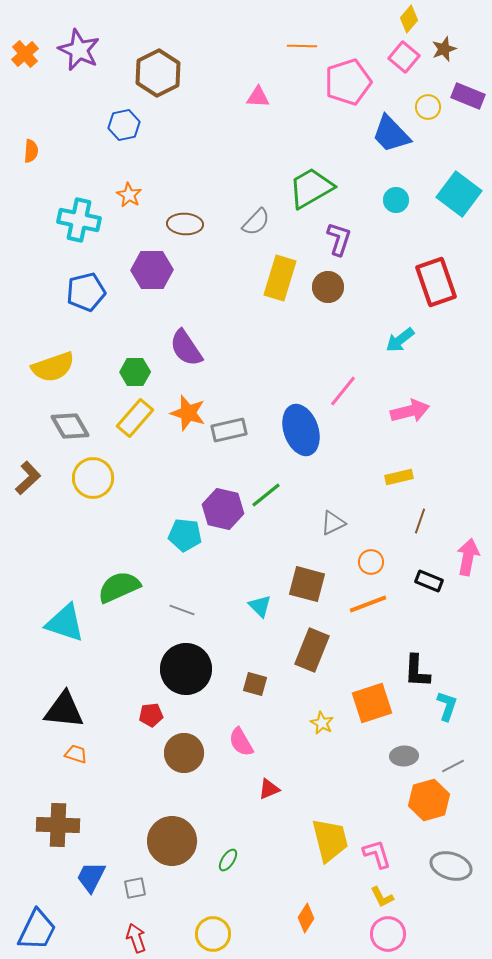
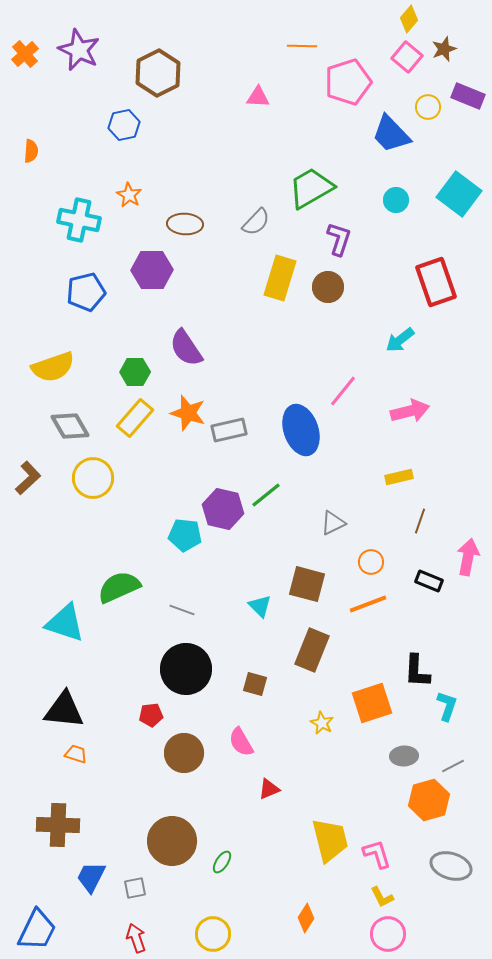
pink square at (404, 57): moved 3 px right
green ellipse at (228, 860): moved 6 px left, 2 px down
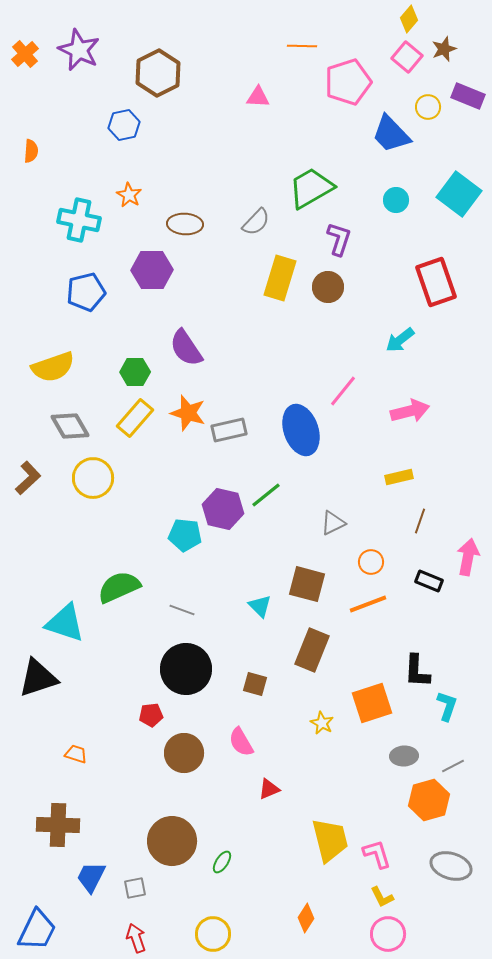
black triangle at (64, 710): moved 26 px left, 32 px up; rotated 24 degrees counterclockwise
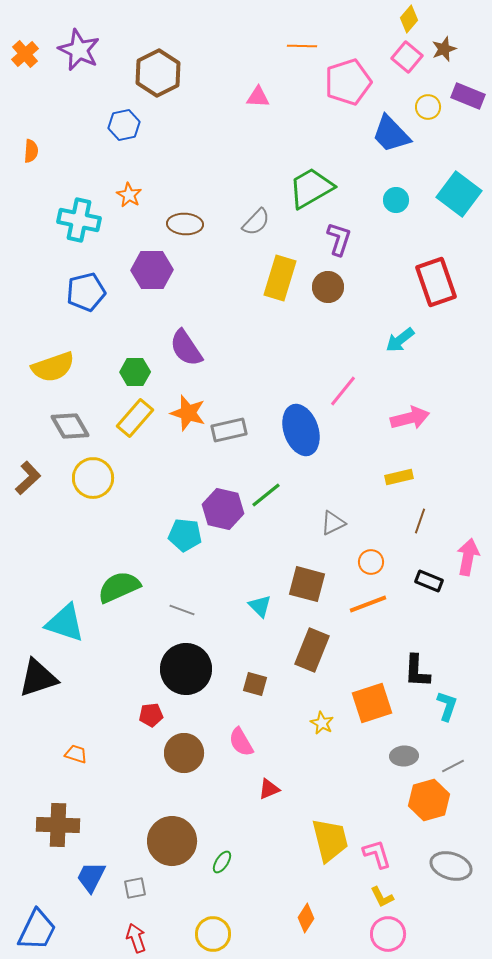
pink arrow at (410, 411): moved 7 px down
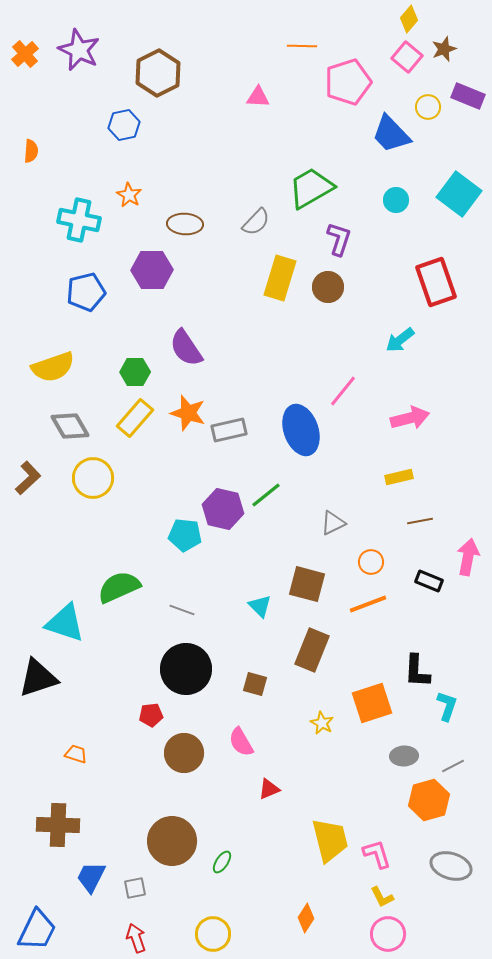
brown line at (420, 521): rotated 60 degrees clockwise
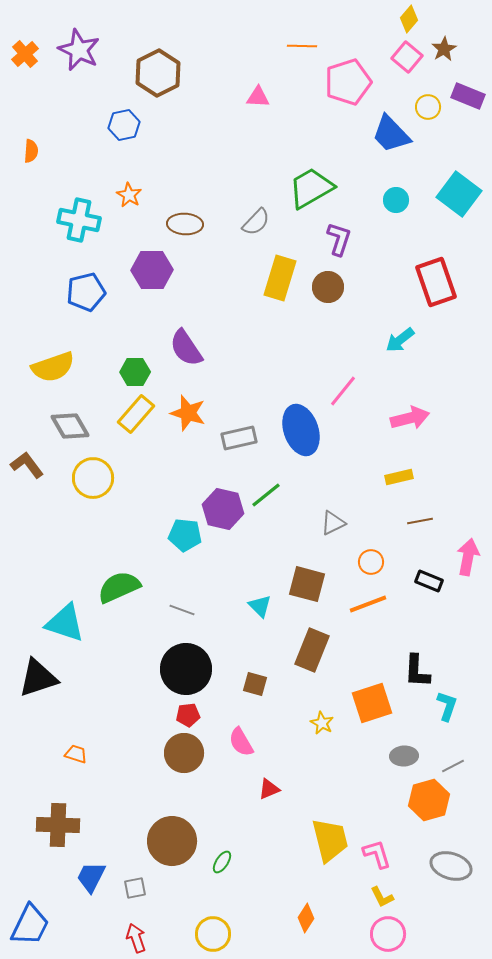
brown star at (444, 49): rotated 10 degrees counterclockwise
yellow rectangle at (135, 418): moved 1 px right, 4 px up
gray rectangle at (229, 430): moved 10 px right, 8 px down
brown L-shape at (28, 478): moved 1 px left, 13 px up; rotated 84 degrees counterclockwise
red pentagon at (151, 715): moved 37 px right
blue trapezoid at (37, 930): moved 7 px left, 5 px up
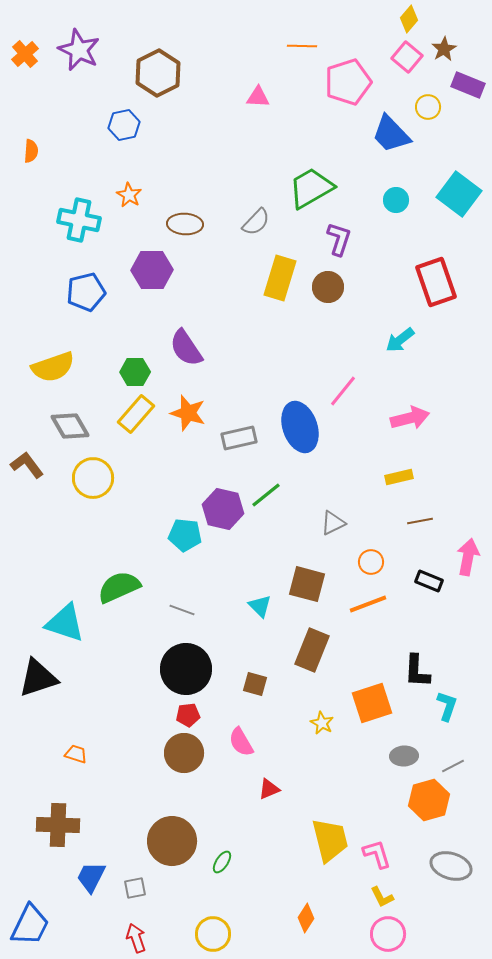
purple rectangle at (468, 96): moved 11 px up
blue ellipse at (301, 430): moved 1 px left, 3 px up
